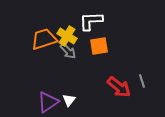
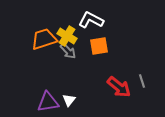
white L-shape: moved 1 px up; rotated 30 degrees clockwise
purple triangle: rotated 25 degrees clockwise
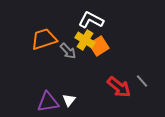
yellow cross: moved 18 px right, 4 px down
orange square: rotated 24 degrees counterclockwise
gray line: rotated 24 degrees counterclockwise
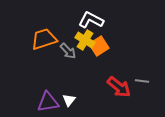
gray line: rotated 40 degrees counterclockwise
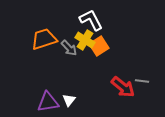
white L-shape: rotated 35 degrees clockwise
gray arrow: moved 1 px right, 3 px up
red arrow: moved 4 px right
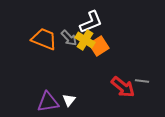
white L-shape: moved 2 px down; rotated 95 degrees clockwise
orange trapezoid: rotated 40 degrees clockwise
gray arrow: moved 10 px up
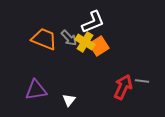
white L-shape: moved 2 px right
yellow cross: moved 2 px down
red arrow: rotated 105 degrees counterclockwise
purple triangle: moved 12 px left, 12 px up
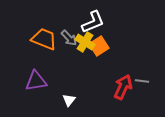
purple triangle: moved 9 px up
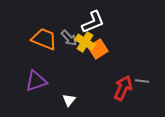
orange square: moved 1 px left, 3 px down
purple triangle: rotated 10 degrees counterclockwise
red arrow: moved 1 px down
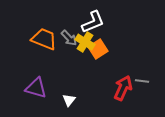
purple triangle: moved 7 px down; rotated 35 degrees clockwise
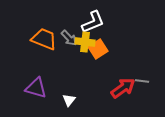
yellow cross: rotated 24 degrees counterclockwise
red arrow: rotated 30 degrees clockwise
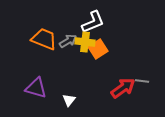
gray arrow: moved 1 px left, 3 px down; rotated 78 degrees counterclockwise
